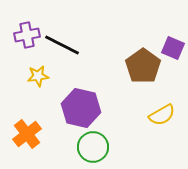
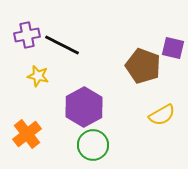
purple square: rotated 10 degrees counterclockwise
brown pentagon: rotated 16 degrees counterclockwise
yellow star: rotated 20 degrees clockwise
purple hexagon: moved 3 px right, 1 px up; rotated 18 degrees clockwise
green circle: moved 2 px up
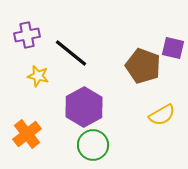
black line: moved 9 px right, 8 px down; rotated 12 degrees clockwise
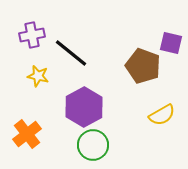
purple cross: moved 5 px right
purple square: moved 2 px left, 5 px up
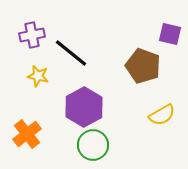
purple square: moved 1 px left, 9 px up
